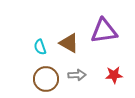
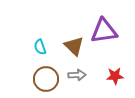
brown triangle: moved 5 px right, 3 px down; rotated 15 degrees clockwise
red star: moved 1 px right, 1 px down
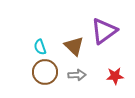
purple triangle: rotated 28 degrees counterclockwise
brown circle: moved 1 px left, 7 px up
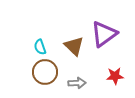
purple triangle: moved 3 px down
gray arrow: moved 8 px down
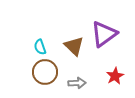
red star: rotated 24 degrees counterclockwise
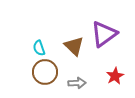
cyan semicircle: moved 1 px left, 1 px down
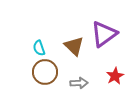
gray arrow: moved 2 px right
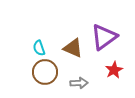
purple triangle: moved 3 px down
brown triangle: moved 1 px left, 2 px down; rotated 20 degrees counterclockwise
red star: moved 1 px left, 6 px up
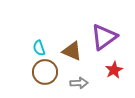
brown triangle: moved 1 px left, 3 px down
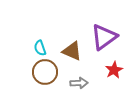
cyan semicircle: moved 1 px right
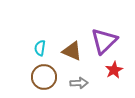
purple triangle: moved 4 px down; rotated 8 degrees counterclockwise
cyan semicircle: rotated 28 degrees clockwise
brown circle: moved 1 px left, 5 px down
